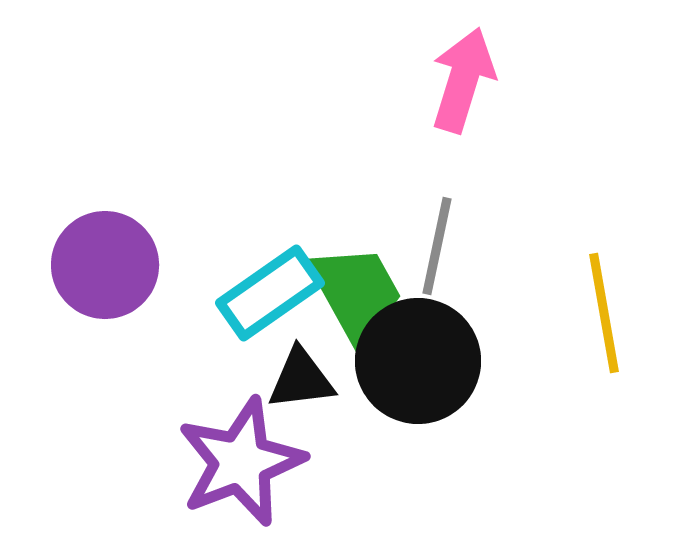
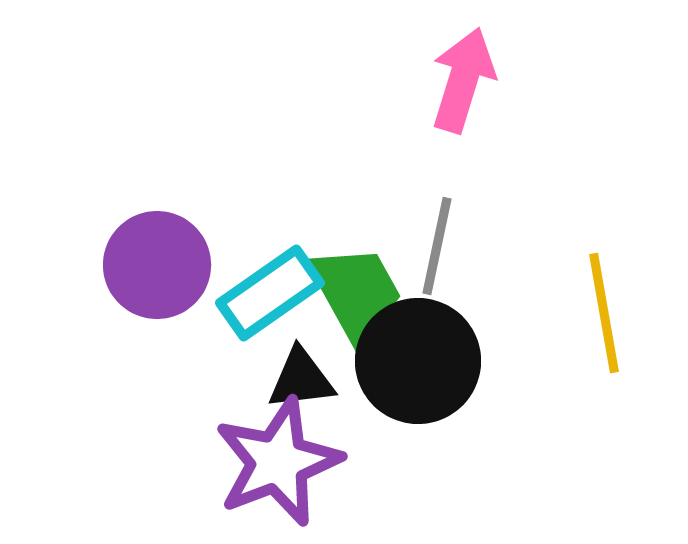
purple circle: moved 52 px right
purple star: moved 37 px right
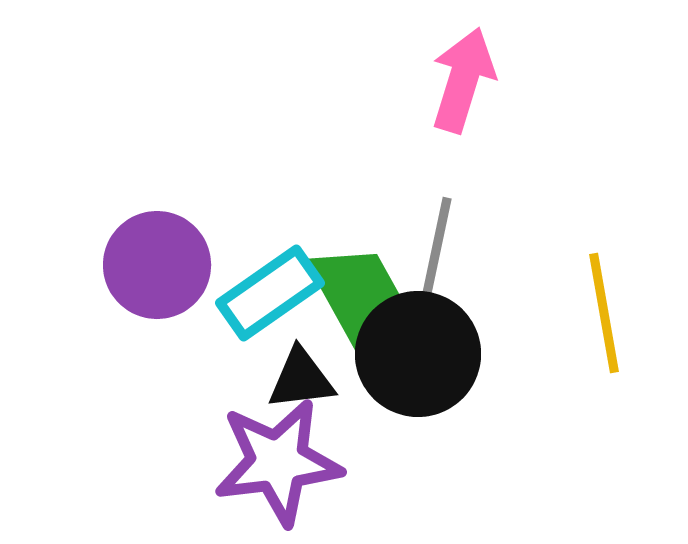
black circle: moved 7 px up
purple star: rotated 14 degrees clockwise
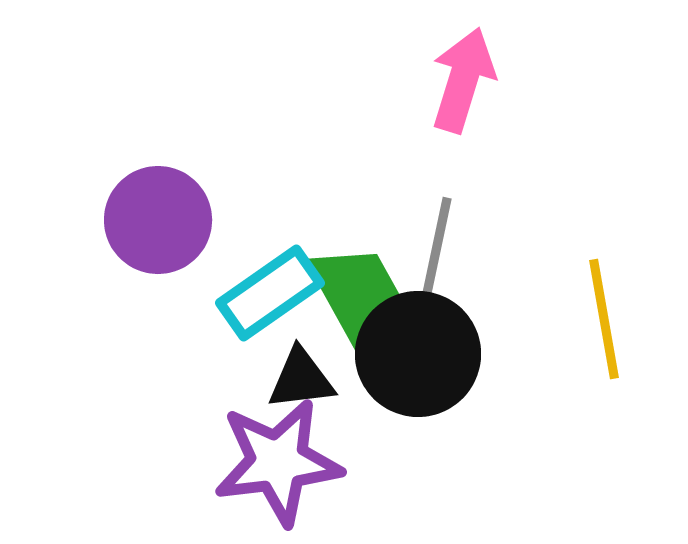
purple circle: moved 1 px right, 45 px up
yellow line: moved 6 px down
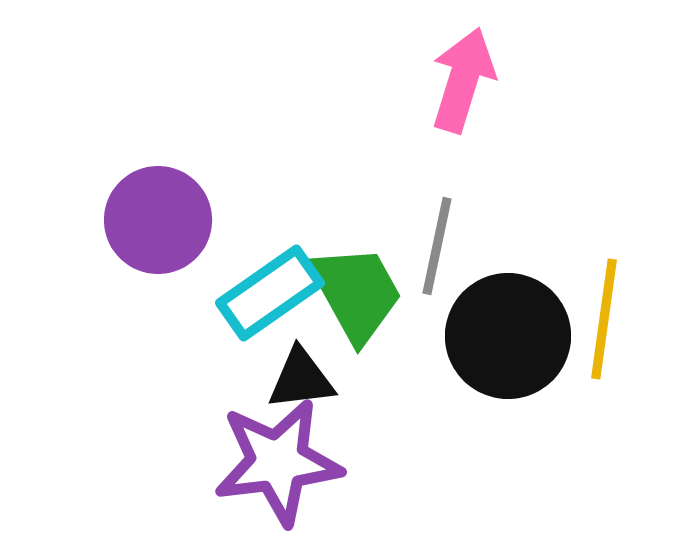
yellow line: rotated 18 degrees clockwise
black circle: moved 90 px right, 18 px up
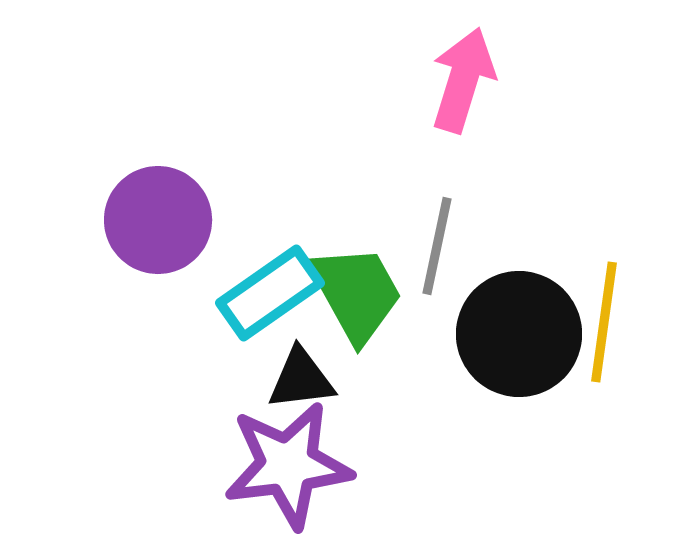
yellow line: moved 3 px down
black circle: moved 11 px right, 2 px up
purple star: moved 10 px right, 3 px down
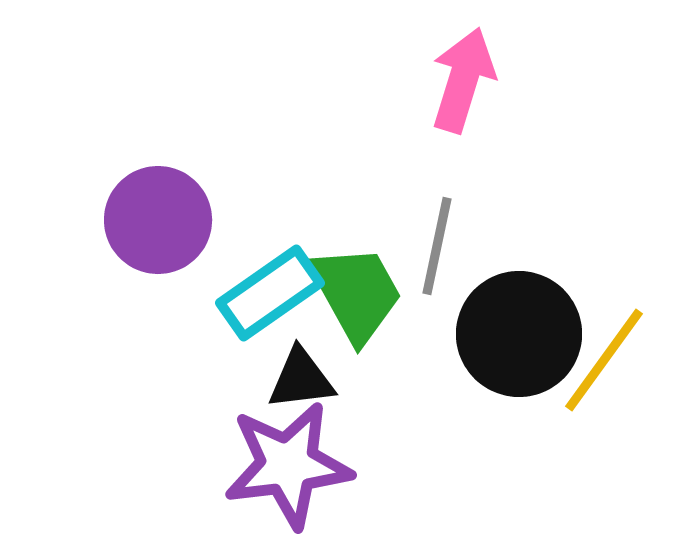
yellow line: moved 38 px down; rotated 28 degrees clockwise
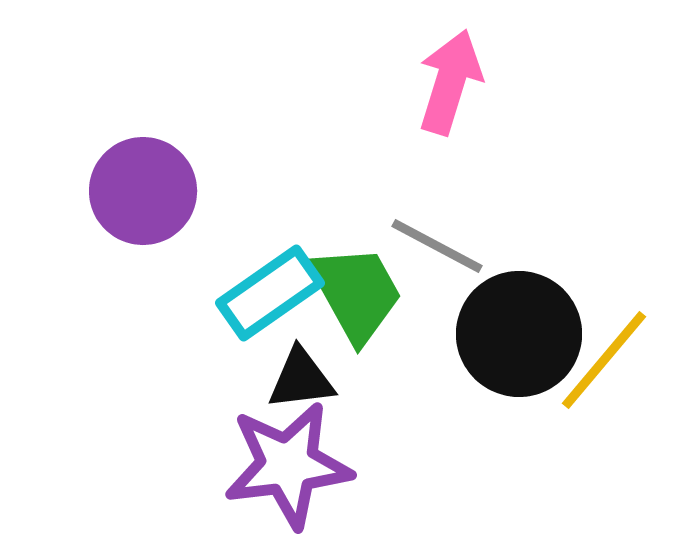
pink arrow: moved 13 px left, 2 px down
purple circle: moved 15 px left, 29 px up
gray line: rotated 74 degrees counterclockwise
yellow line: rotated 4 degrees clockwise
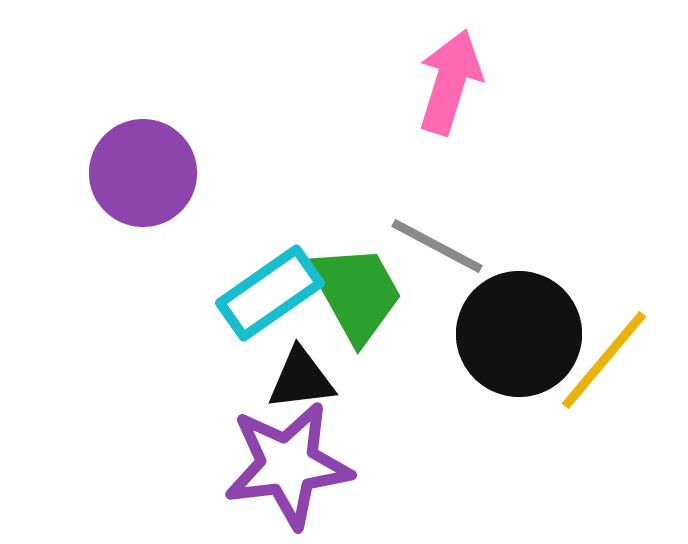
purple circle: moved 18 px up
